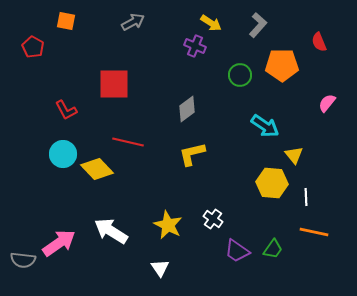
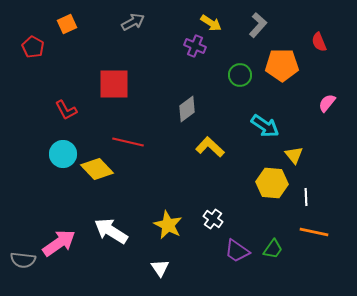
orange square: moved 1 px right, 3 px down; rotated 36 degrees counterclockwise
yellow L-shape: moved 18 px right, 7 px up; rotated 56 degrees clockwise
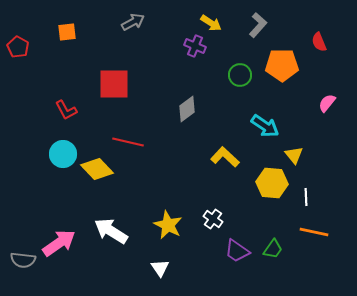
orange square: moved 8 px down; rotated 18 degrees clockwise
red pentagon: moved 15 px left
yellow L-shape: moved 15 px right, 10 px down
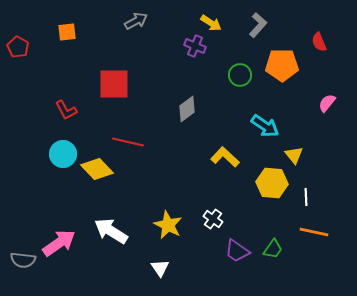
gray arrow: moved 3 px right, 1 px up
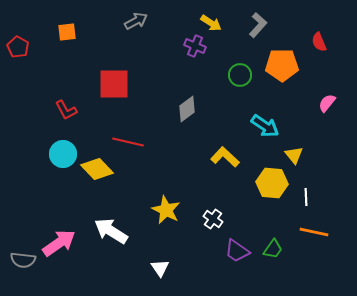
yellow star: moved 2 px left, 15 px up
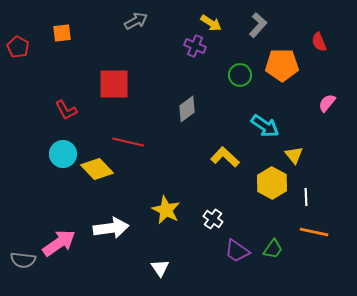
orange square: moved 5 px left, 1 px down
yellow hexagon: rotated 24 degrees clockwise
white arrow: moved 3 px up; rotated 140 degrees clockwise
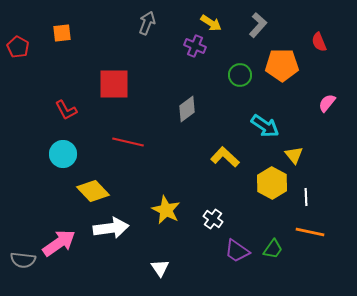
gray arrow: moved 11 px right, 2 px down; rotated 40 degrees counterclockwise
yellow diamond: moved 4 px left, 22 px down
orange line: moved 4 px left
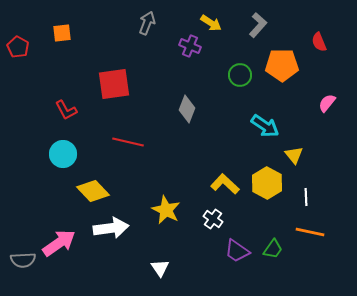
purple cross: moved 5 px left
red square: rotated 8 degrees counterclockwise
gray diamond: rotated 32 degrees counterclockwise
yellow L-shape: moved 27 px down
yellow hexagon: moved 5 px left
gray semicircle: rotated 10 degrees counterclockwise
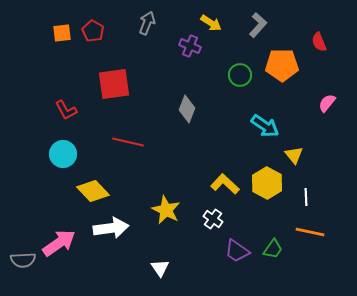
red pentagon: moved 75 px right, 16 px up
